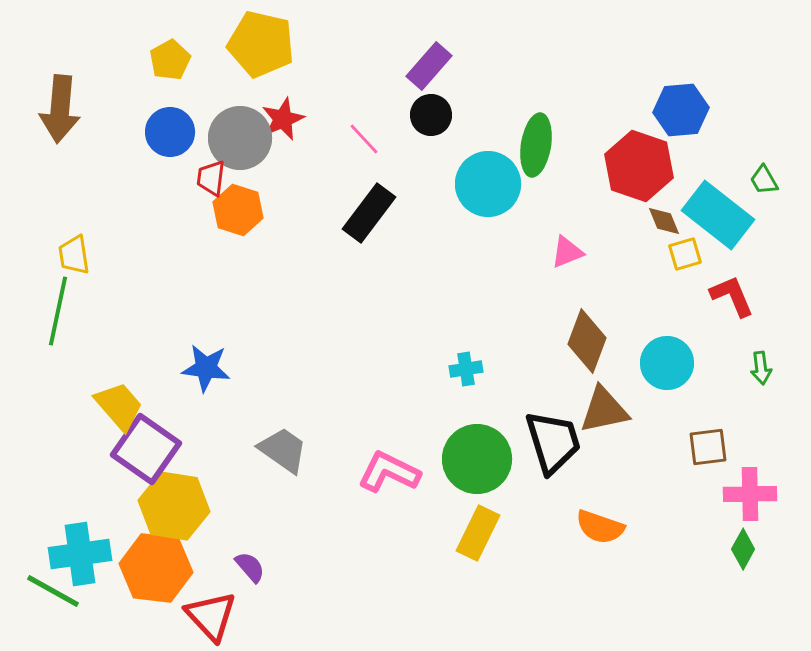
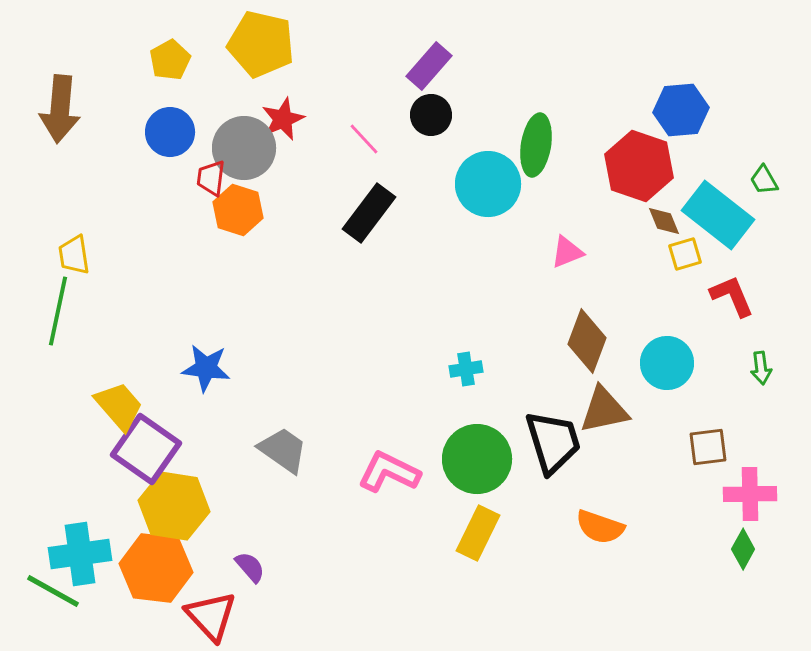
gray circle at (240, 138): moved 4 px right, 10 px down
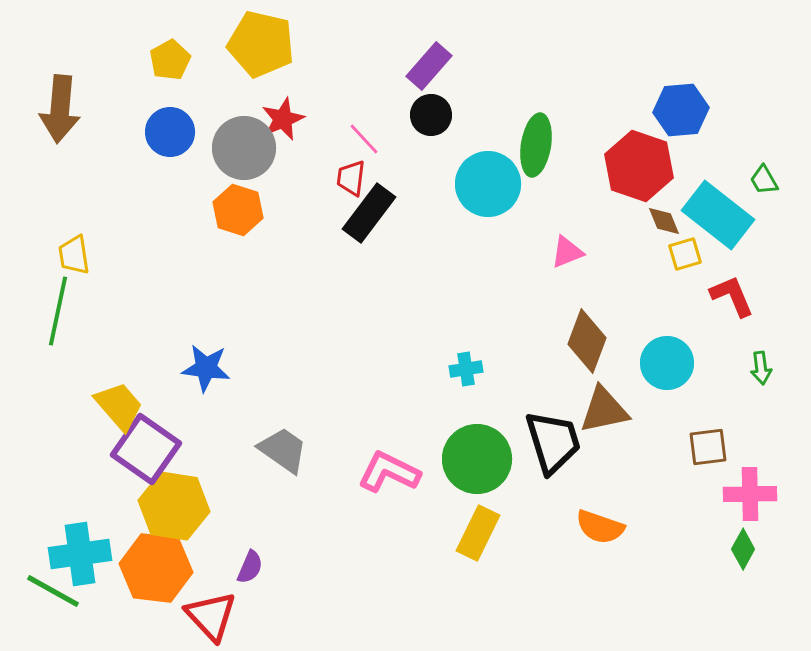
red trapezoid at (211, 178): moved 140 px right
purple semicircle at (250, 567): rotated 64 degrees clockwise
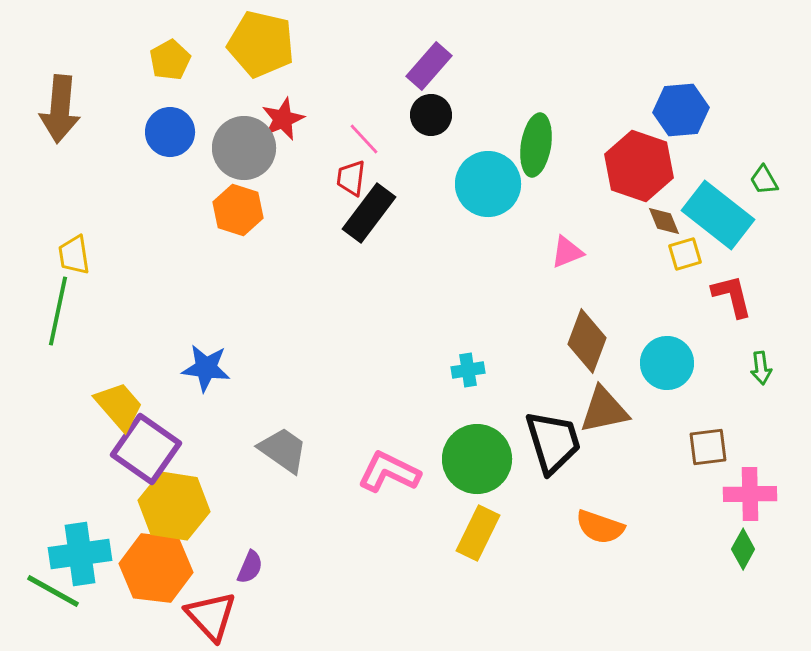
red L-shape at (732, 296): rotated 9 degrees clockwise
cyan cross at (466, 369): moved 2 px right, 1 px down
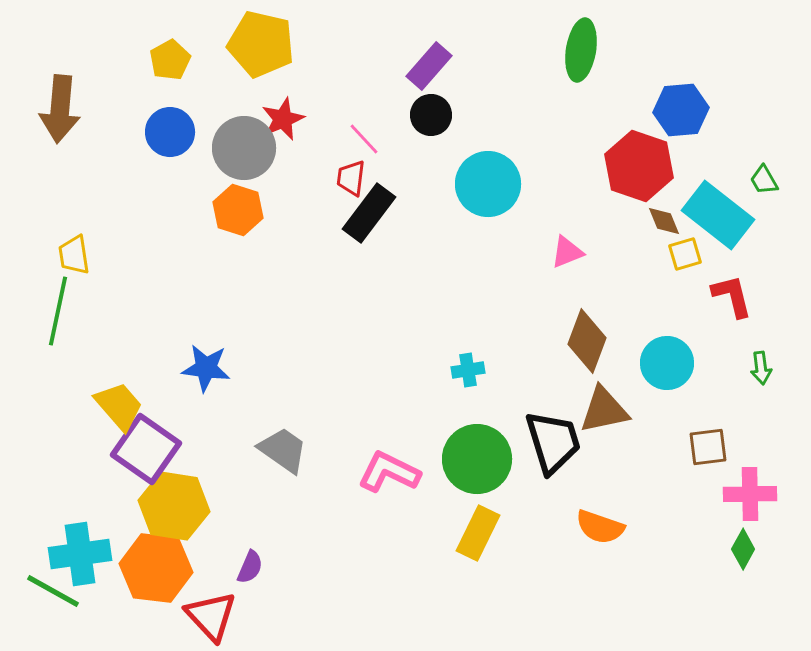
green ellipse at (536, 145): moved 45 px right, 95 px up
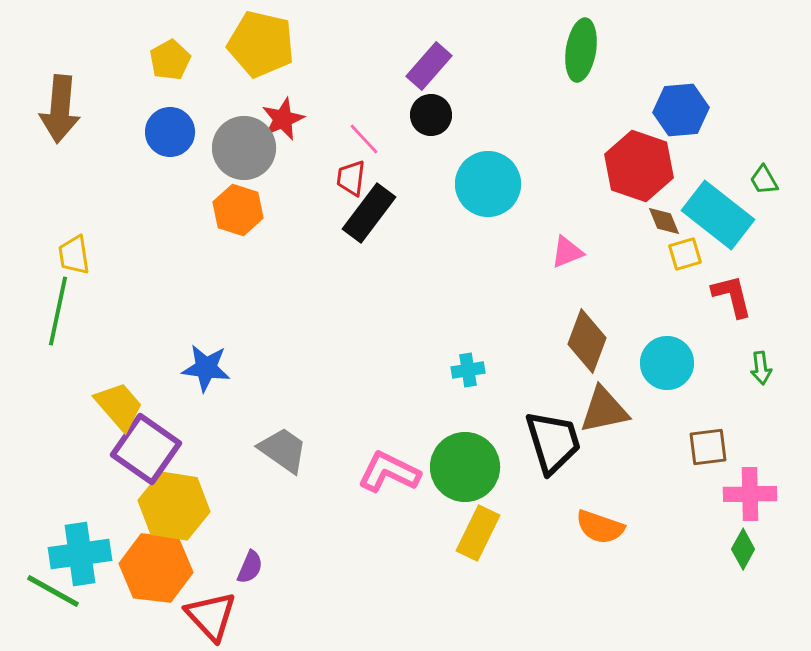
green circle at (477, 459): moved 12 px left, 8 px down
